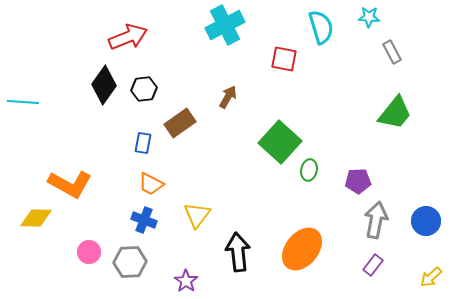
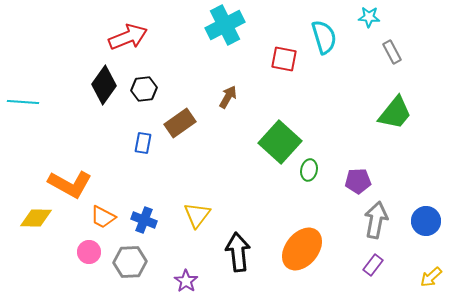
cyan semicircle: moved 3 px right, 10 px down
orange trapezoid: moved 48 px left, 33 px down
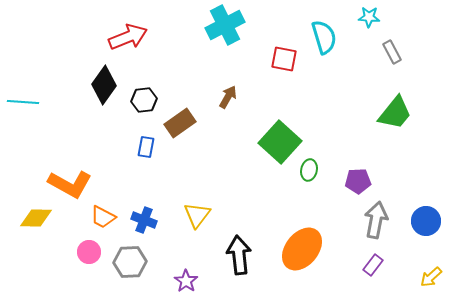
black hexagon: moved 11 px down
blue rectangle: moved 3 px right, 4 px down
black arrow: moved 1 px right, 3 px down
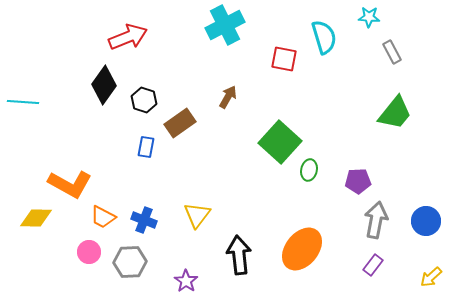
black hexagon: rotated 25 degrees clockwise
